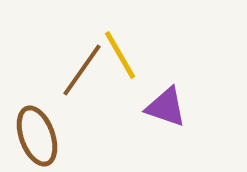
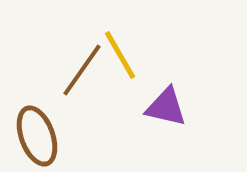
purple triangle: rotated 6 degrees counterclockwise
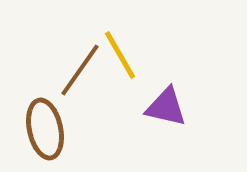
brown line: moved 2 px left
brown ellipse: moved 8 px right, 7 px up; rotated 8 degrees clockwise
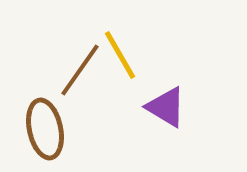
purple triangle: rotated 18 degrees clockwise
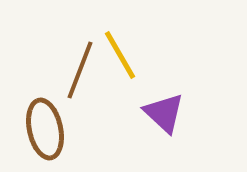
brown line: rotated 14 degrees counterclockwise
purple triangle: moved 2 px left, 6 px down; rotated 12 degrees clockwise
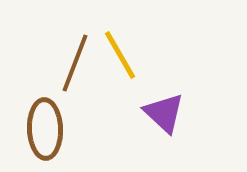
brown line: moved 5 px left, 7 px up
brown ellipse: rotated 10 degrees clockwise
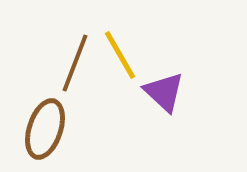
purple triangle: moved 21 px up
brown ellipse: rotated 20 degrees clockwise
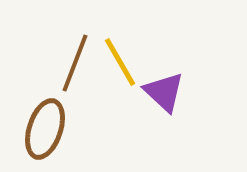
yellow line: moved 7 px down
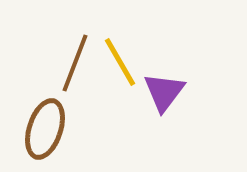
purple triangle: rotated 24 degrees clockwise
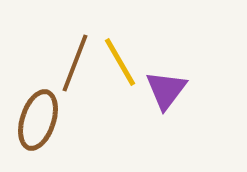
purple triangle: moved 2 px right, 2 px up
brown ellipse: moved 7 px left, 9 px up
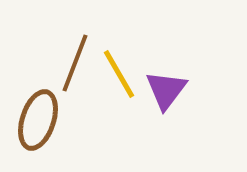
yellow line: moved 1 px left, 12 px down
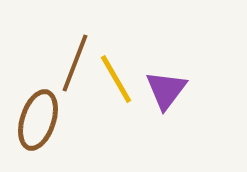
yellow line: moved 3 px left, 5 px down
